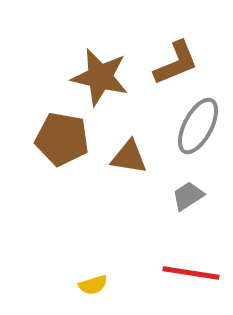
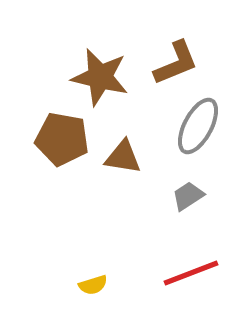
brown triangle: moved 6 px left
red line: rotated 30 degrees counterclockwise
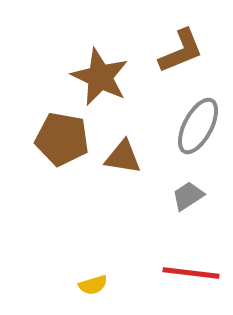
brown L-shape: moved 5 px right, 12 px up
brown star: rotated 12 degrees clockwise
red line: rotated 28 degrees clockwise
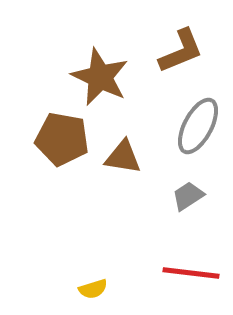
yellow semicircle: moved 4 px down
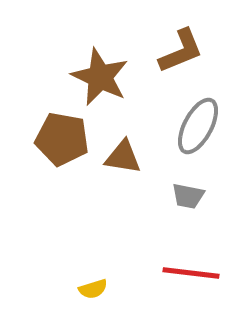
gray trapezoid: rotated 136 degrees counterclockwise
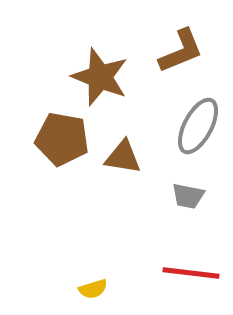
brown star: rotated 4 degrees counterclockwise
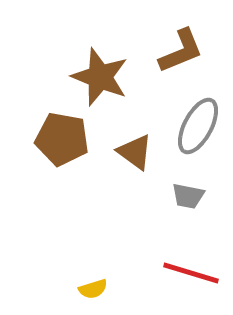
brown triangle: moved 12 px right, 5 px up; rotated 27 degrees clockwise
red line: rotated 10 degrees clockwise
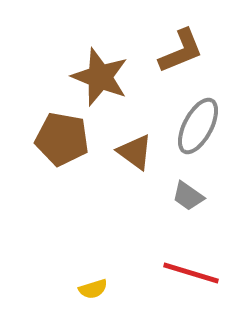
gray trapezoid: rotated 24 degrees clockwise
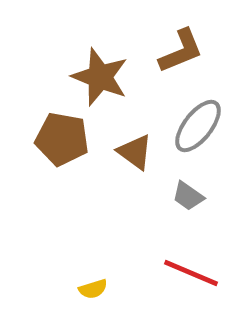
gray ellipse: rotated 10 degrees clockwise
red line: rotated 6 degrees clockwise
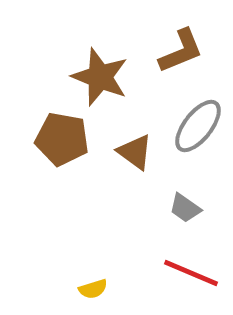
gray trapezoid: moved 3 px left, 12 px down
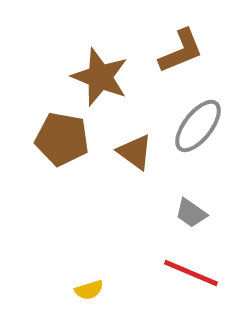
gray trapezoid: moved 6 px right, 5 px down
yellow semicircle: moved 4 px left, 1 px down
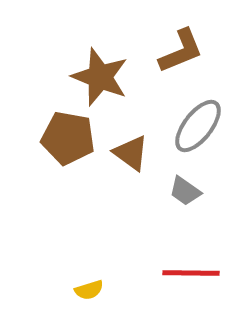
brown pentagon: moved 6 px right, 1 px up
brown triangle: moved 4 px left, 1 px down
gray trapezoid: moved 6 px left, 22 px up
red line: rotated 22 degrees counterclockwise
